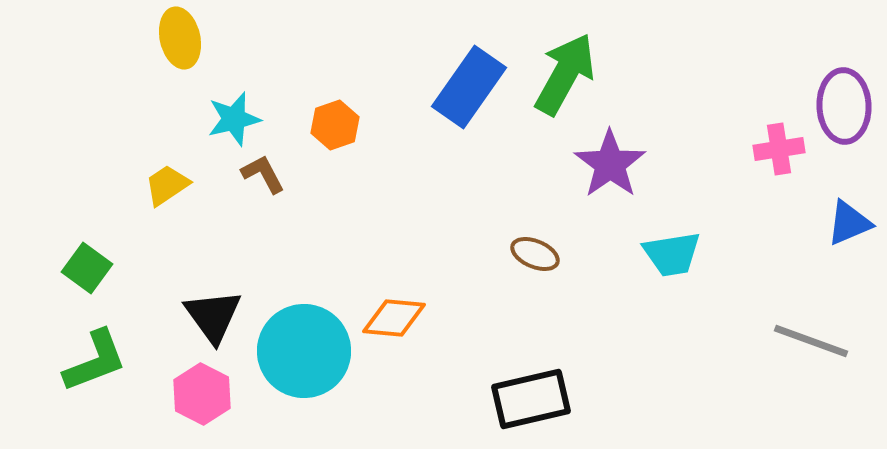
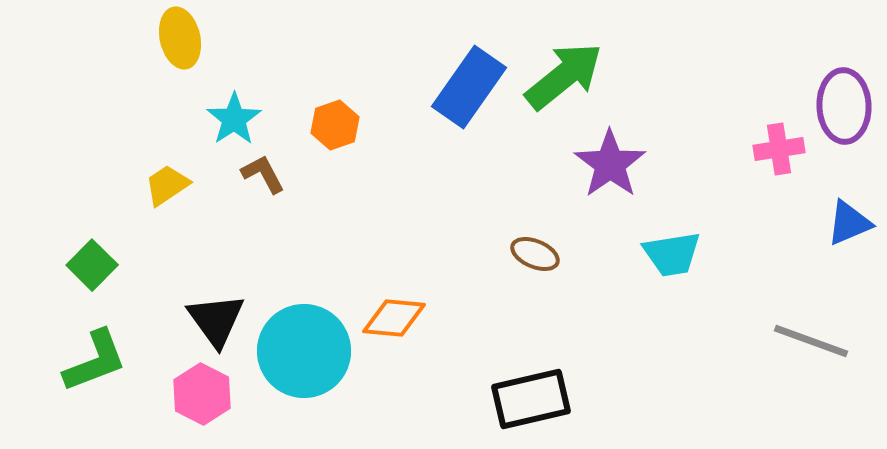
green arrow: moved 1 px left, 2 px down; rotated 22 degrees clockwise
cyan star: rotated 20 degrees counterclockwise
green square: moved 5 px right, 3 px up; rotated 9 degrees clockwise
black triangle: moved 3 px right, 4 px down
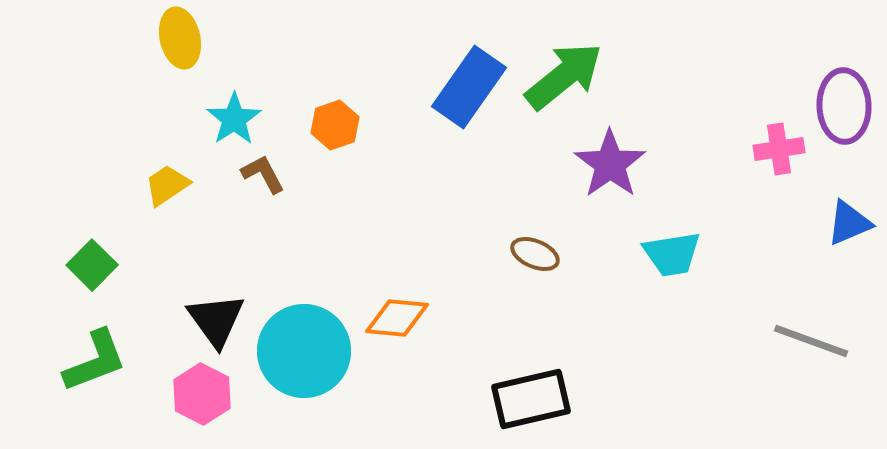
orange diamond: moved 3 px right
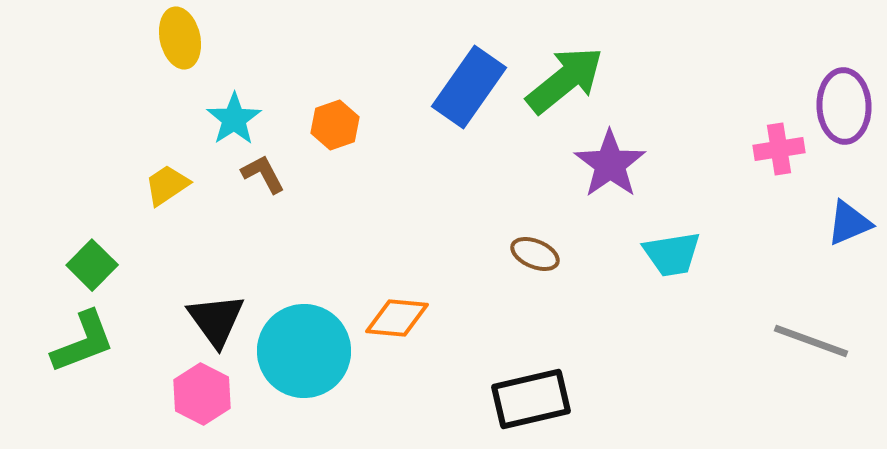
green arrow: moved 1 px right, 4 px down
green L-shape: moved 12 px left, 19 px up
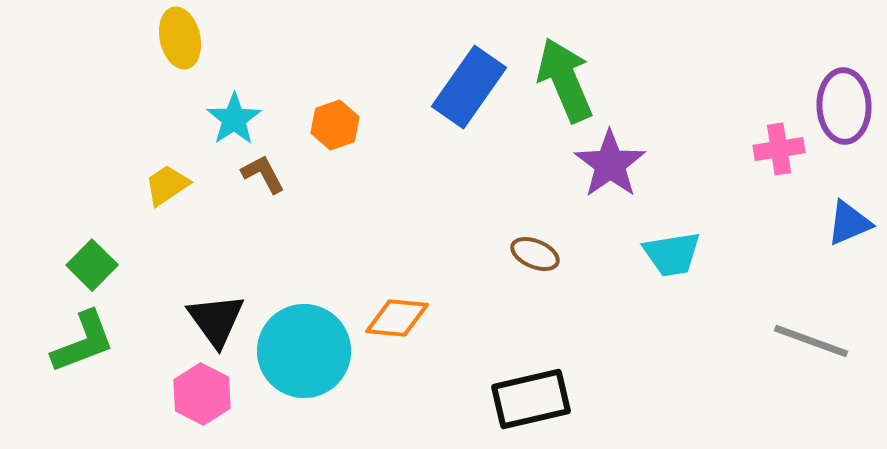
green arrow: rotated 74 degrees counterclockwise
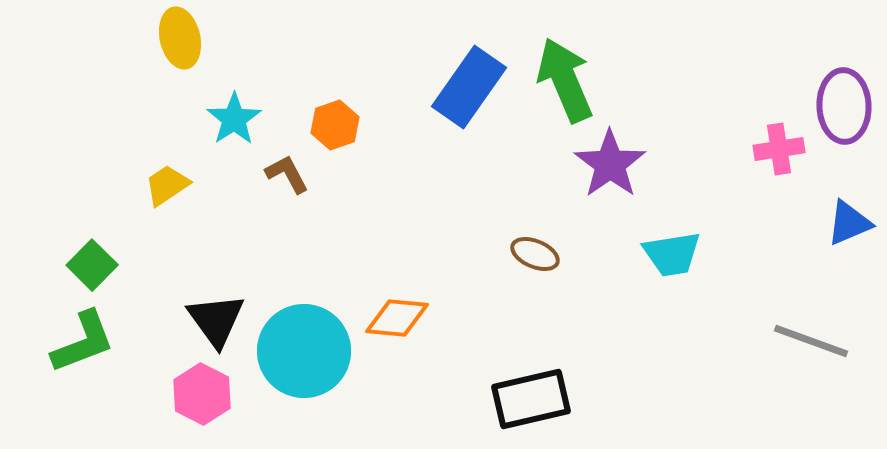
brown L-shape: moved 24 px right
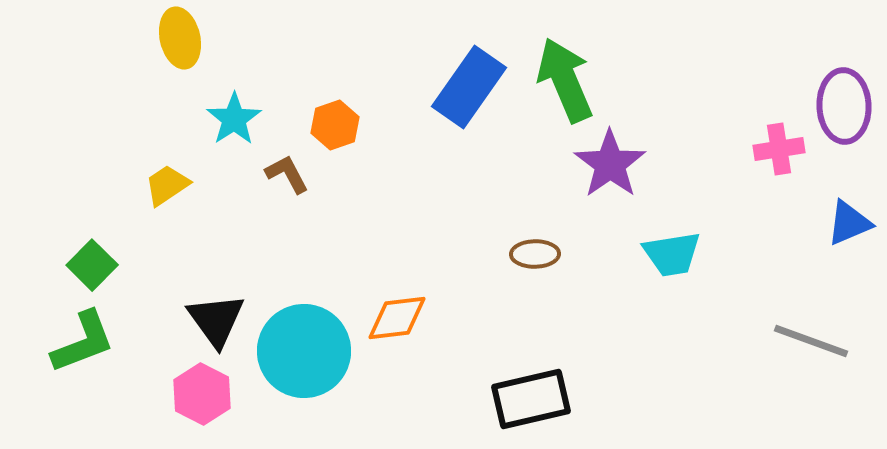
brown ellipse: rotated 24 degrees counterclockwise
orange diamond: rotated 12 degrees counterclockwise
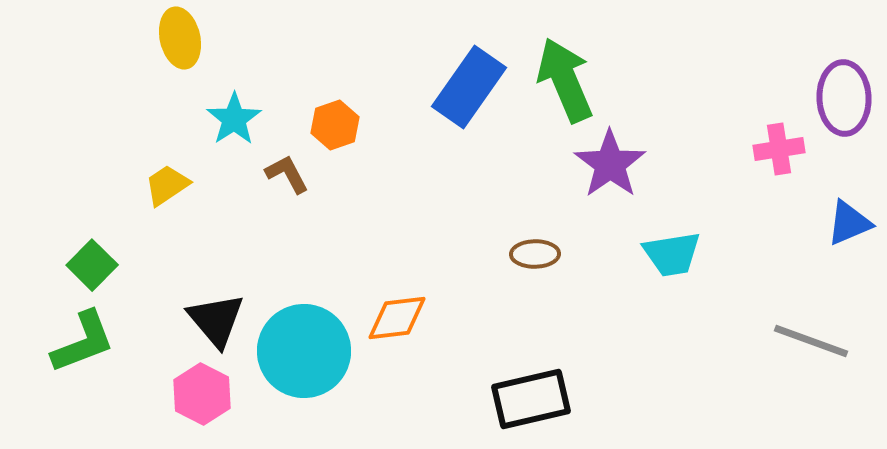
purple ellipse: moved 8 px up
black triangle: rotated 4 degrees counterclockwise
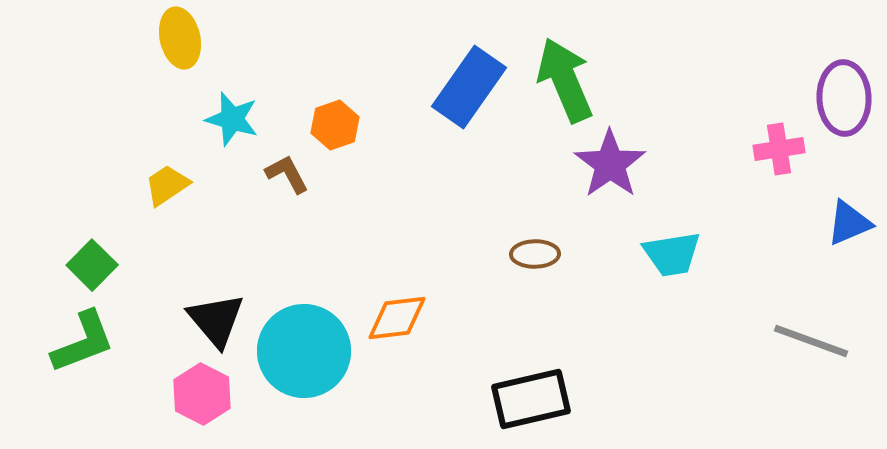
cyan star: moved 2 px left; rotated 22 degrees counterclockwise
